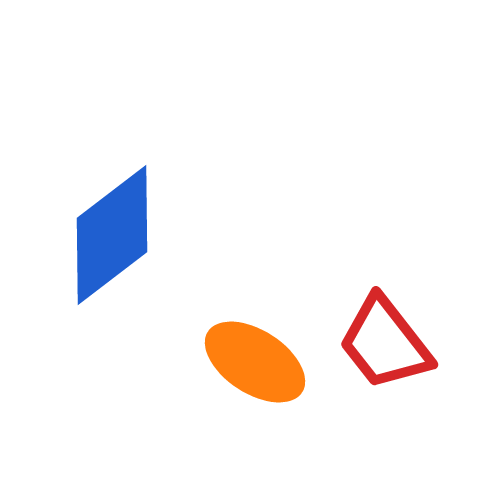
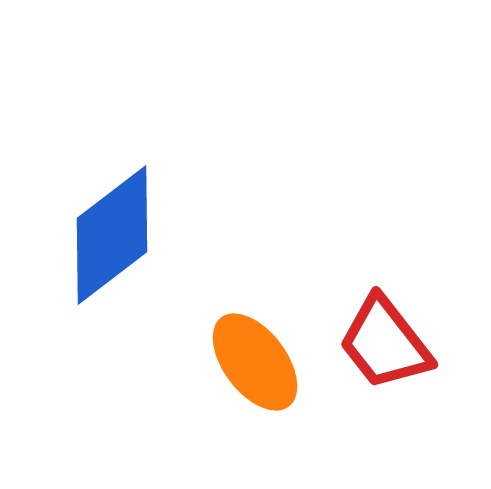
orange ellipse: rotated 20 degrees clockwise
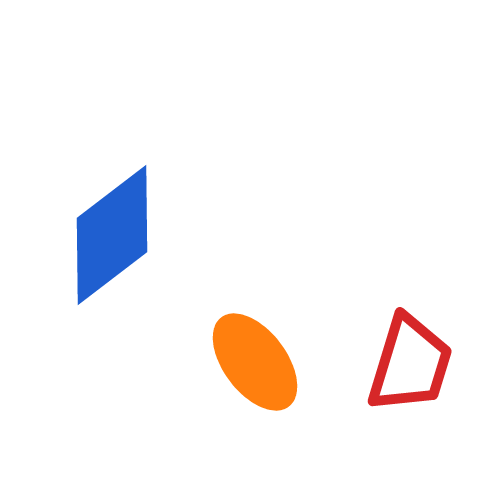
red trapezoid: moved 25 px right, 21 px down; rotated 125 degrees counterclockwise
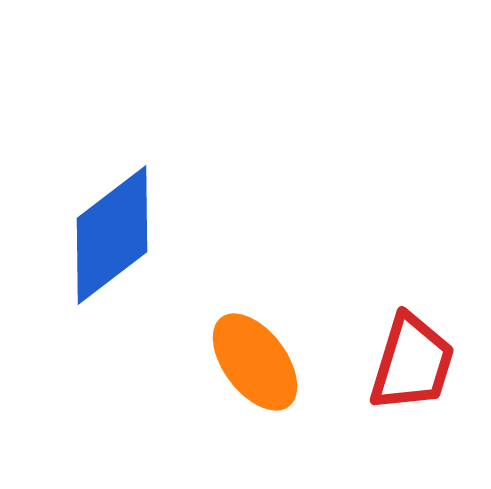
red trapezoid: moved 2 px right, 1 px up
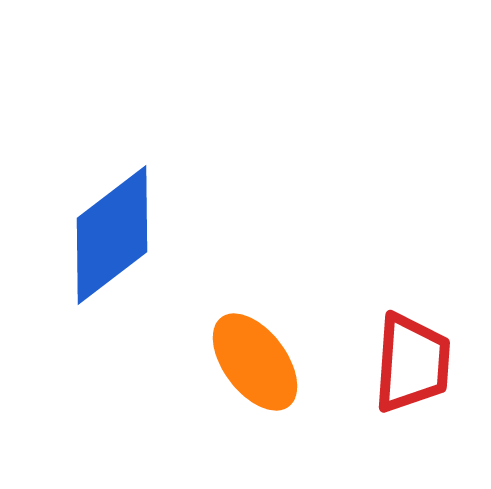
red trapezoid: rotated 13 degrees counterclockwise
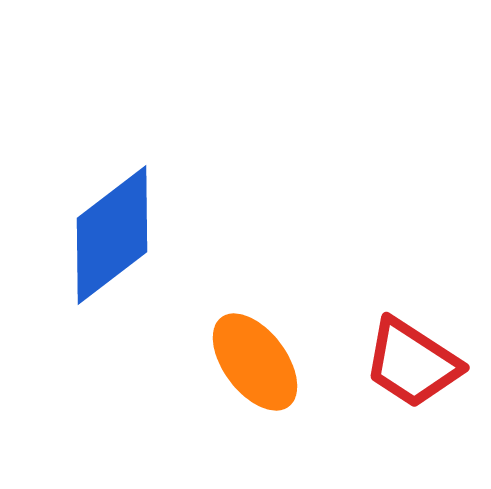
red trapezoid: rotated 119 degrees clockwise
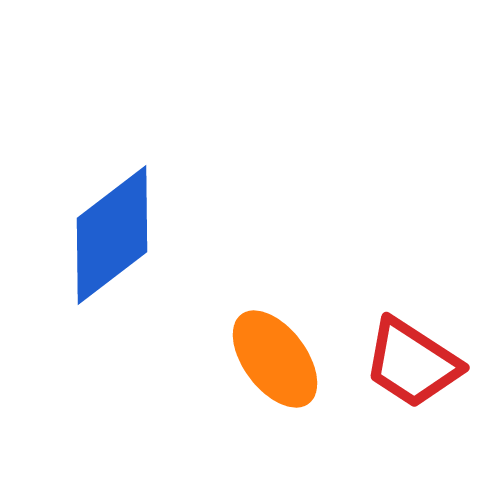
orange ellipse: moved 20 px right, 3 px up
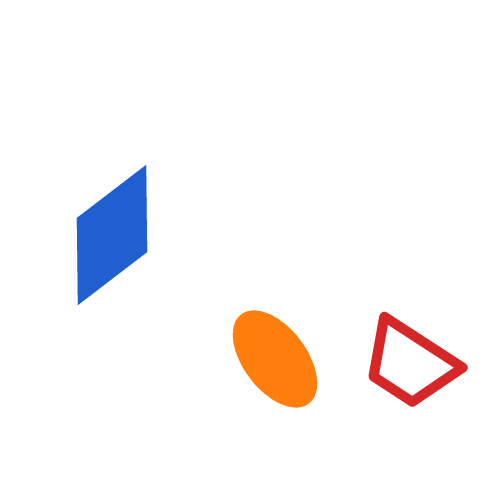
red trapezoid: moved 2 px left
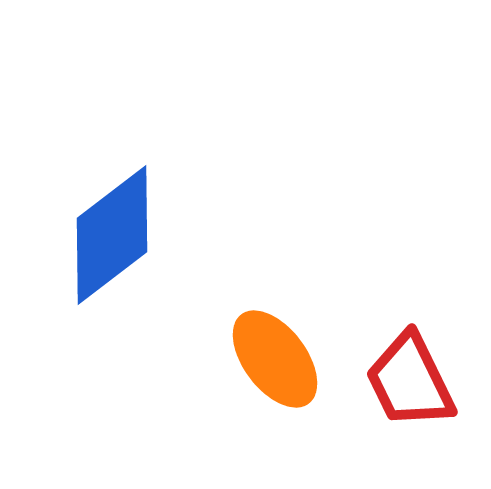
red trapezoid: moved 18 px down; rotated 31 degrees clockwise
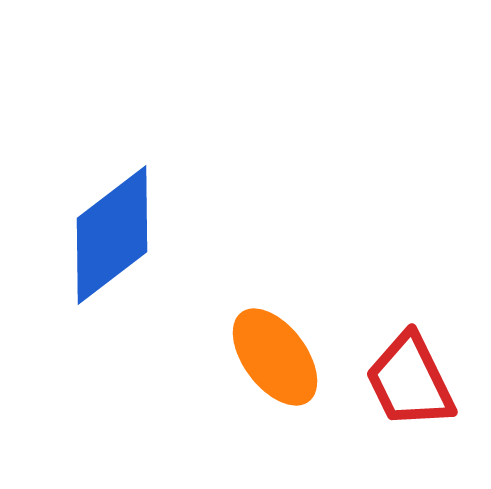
orange ellipse: moved 2 px up
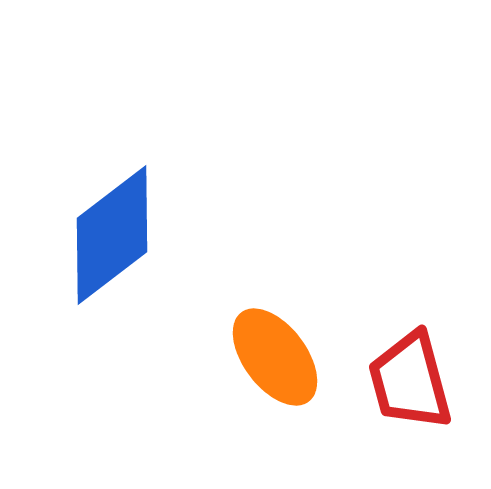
red trapezoid: rotated 11 degrees clockwise
